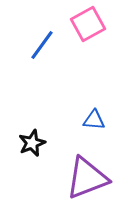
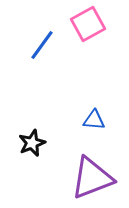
purple triangle: moved 5 px right
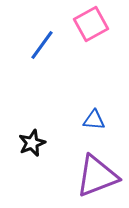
pink square: moved 3 px right
purple triangle: moved 5 px right, 2 px up
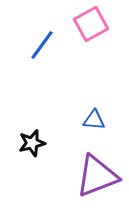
black star: rotated 8 degrees clockwise
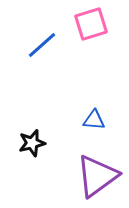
pink square: rotated 12 degrees clockwise
blue line: rotated 12 degrees clockwise
purple triangle: rotated 15 degrees counterclockwise
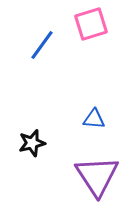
blue line: rotated 12 degrees counterclockwise
blue triangle: moved 1 px up
purple triangle: rotated 27 degrees counterclockwise
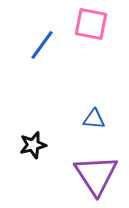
pink square: rotated 28 degrees clockwise
black star: moved 1 px right, 2 px down
purple triangle: moved 1 px left, 1 px up
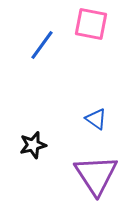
blue triangle: moved 2 px right; rotated 30 degrees clockwise
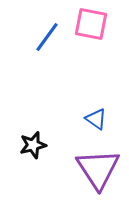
blue line: moved 5 px right, 8 px up
purple triangle: moved 2 px right, 6 px up
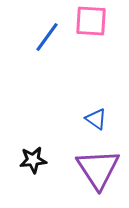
pink square: moved 3 px up; rotated 8 degrees counterclockwise
black star: moved 15 px down; rotated 8 degrees clockwise
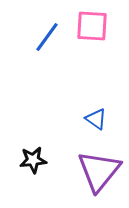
pink square: moved 1 px right, 5 px down
purple triangle: moved 1 px right, 2 px down; rotated 12 degrees clockwise
